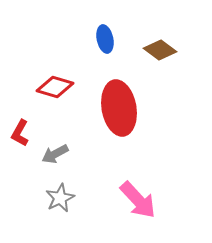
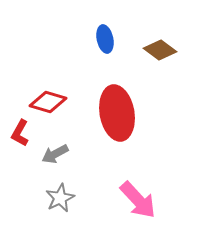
red diamond: moved 7 px left, 15 px down
red ellipse: moved 2 px left, 5 px down
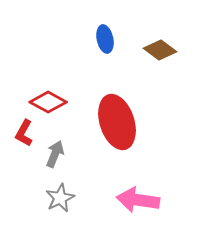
red diamond: rotated 12 degrees clockwise
red ellipse: moved 9 px down; rotated 8 degrees counterclockwise
red L-shape: moved 4 px right
gray arrow: rotated 140 degrees clockwise
pink arrow: rotated 141 degrees clockwise
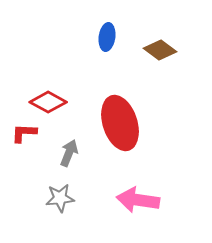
blue ellipse: moved 2 px right, 2 px up; rotated 20 degrees clockwise
red ellipse: moved 3 px right, 1 px down
red L-shape: rotated 64 degrees clockwise
gray arrow: moved 14 px right, 1 px up
gray star: rotated 20 degrees clockwise
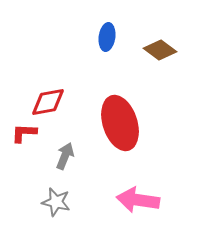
red diamond: rotated 39 degrees counterclockwise
gray arrow: moved 4 px left, 3 px down
gray star: moved 4 px left, 4 px down; rotated 20 degrees clockwise
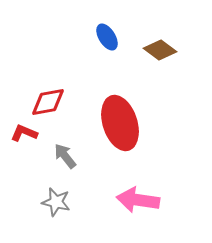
blue ellipse: rotated 40 degrees counterclockwise
red L-shape: rotated 20 degrees clockwise
gray arrow: rotated 60 degrees counterclockwise
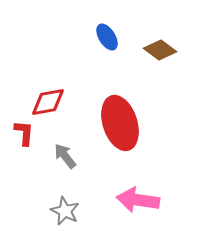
red L-shape: rotated 72 degrees clockwise
gray star: moved 9 px right, 9 px down; rotated 12 degrees clockwise
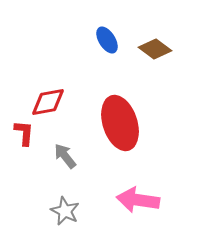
blue ellipse: moved 3 px down
brown diamond: moved 5 px left, 1 px up
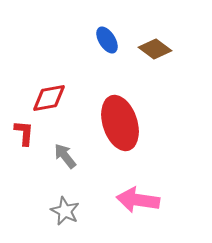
red diamond: moved 1 px right, 4 px up
